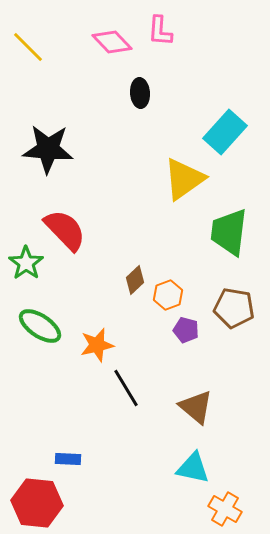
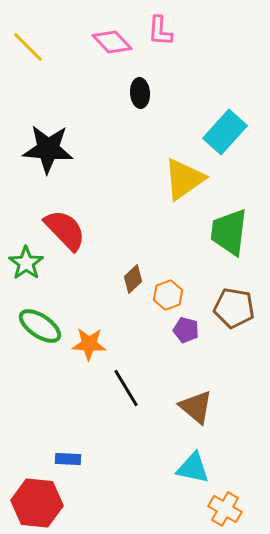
brown diamond: moved 2 px left, 1 px up
orange star: moved 8 px left, 1 px up; rotated 16 degrees clockwise
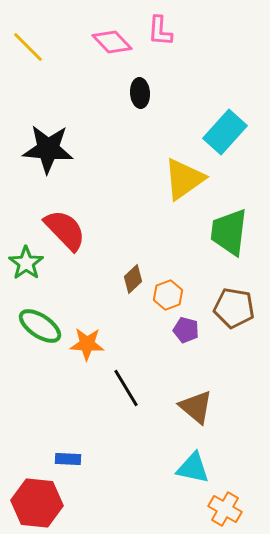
orange star: moved 2 px left
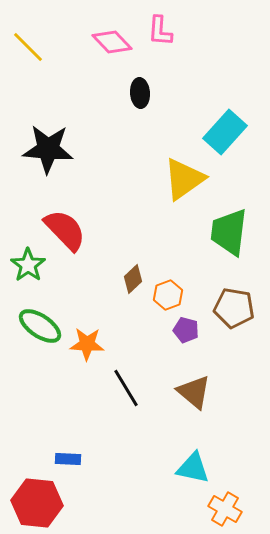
green star: moved 2 px right, 2 px down
brown triangle: moved 2 px left, 15 px up
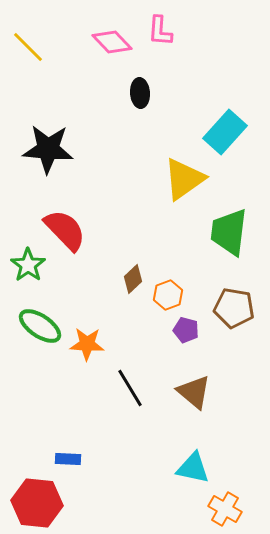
black line: moved 4 px right
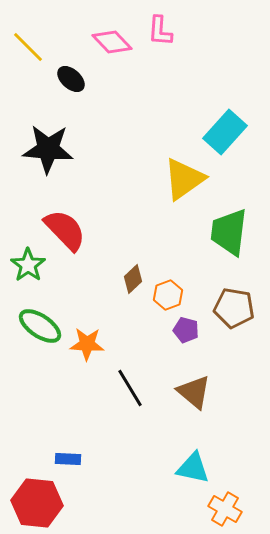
black ellipse: moved 69 px left, 14 px up; rotated 44 degrees counterclockwise
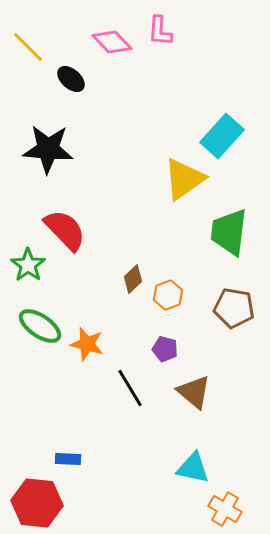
cyan rectangle: moved 3 px left, 4 px down
purple pentagon: moved 21 px left, 19 px down
orange star: rotated 12 degrees clockwise
